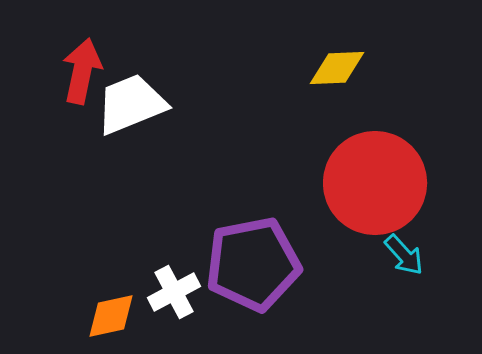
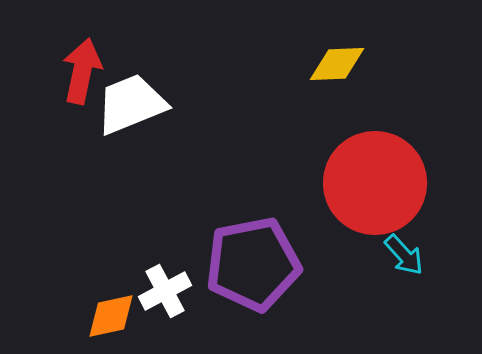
yellow diamond: moved 4 px up
white cross: moved 9 px left, 1 px up
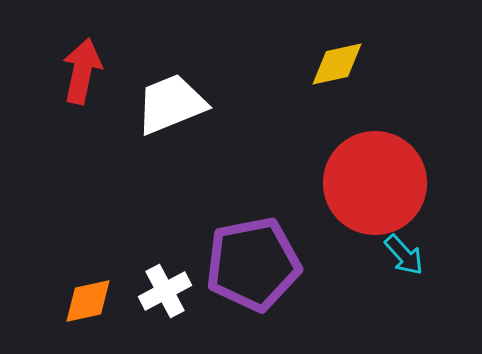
yellow diamond: rotated 10 degrees counterclockwise
white trapezoid: moved 40 px right
orange diamond: moved 23 px left, 15 px up
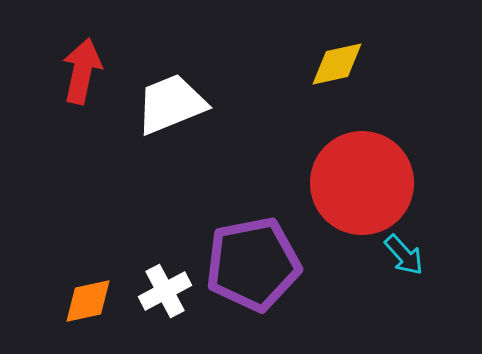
red circle: moved 13 px left
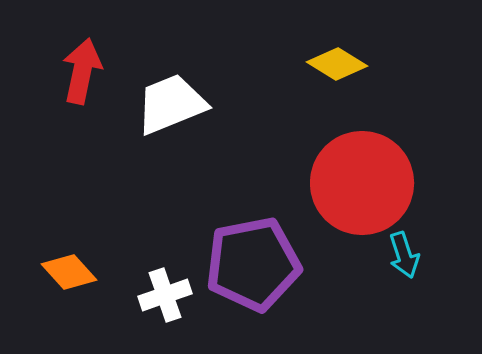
yellow diamond: rotated 44 degrees clockwise
cyan arrow: rotated 24 degrees clockwise
white cross: moved 4 px down; rotated 9 degrees clockwise
orange diamond: moved 19 px left, 29 px up; rotated 60 degrees clockwise
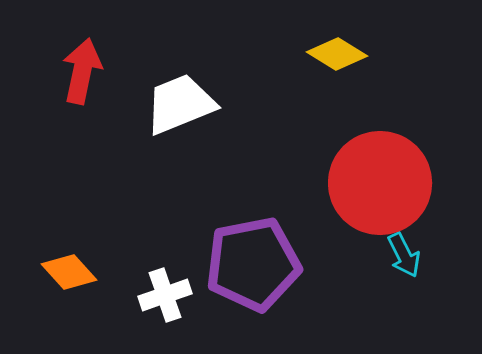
yellow diamond: moved 10 px up
white trapezoid: moved 9 px right
red circle: moved 18 px right
cyan arrow: rotated 9 degrees counterclockwise
